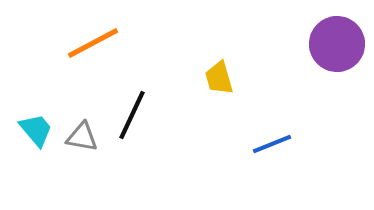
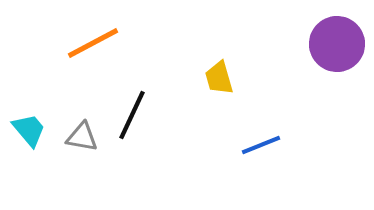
cyan trapezoid: moved 7 px left
blue line: moved 11 px left, 1 px down
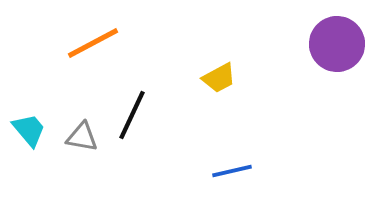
yellow trapezoid: rotated 102 degrees counterclockwise
blue line: moved 29 px left, 26 px down; rotated 9 degrees clockwise
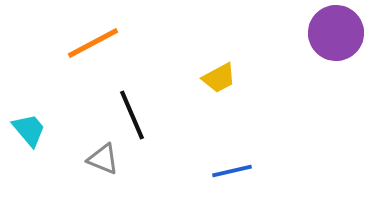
purple circle: moved 1 px left, 11 px up
black line: rotated 48 degrees counterclockwise
gray triangle: moved 21 px right, 22 px down; rotated 12 degrees clockwise
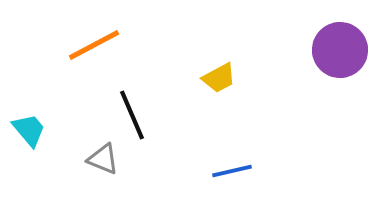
purple circle: moved 4 px right, 17 px down
orange line: moved 1 px right, 2 px down
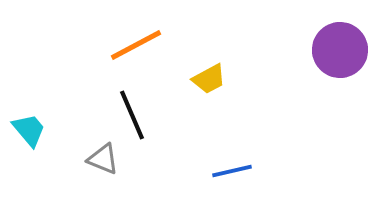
orange line: moved 42 px right
yellow trapezoid: moved 10 px left, 1 px down
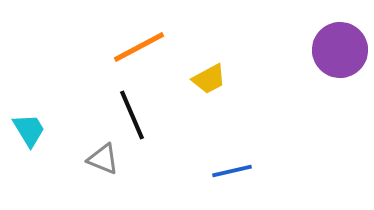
orange line: moved 3 px right, 2 px down
cyan trapezoid: rotated 9 degrees clockwise
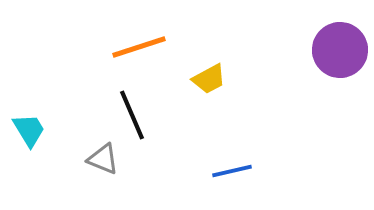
orange line: rotated 10 degrees clockwise
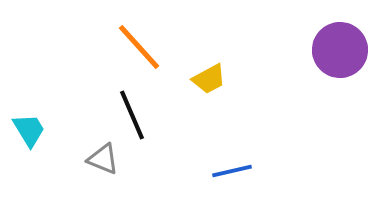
orange line: rotated 66 degrees clockwise
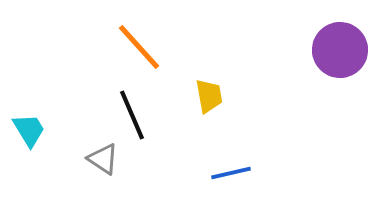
yellow trapezoid: moved 17 px down; rotated 72 degrees counterclockwise
gray triangle: rotated 12 degrees clockwise
blue line: moved 1 px left, 2 px down
